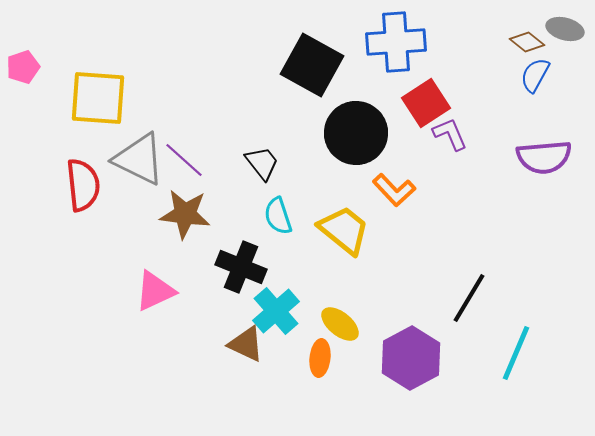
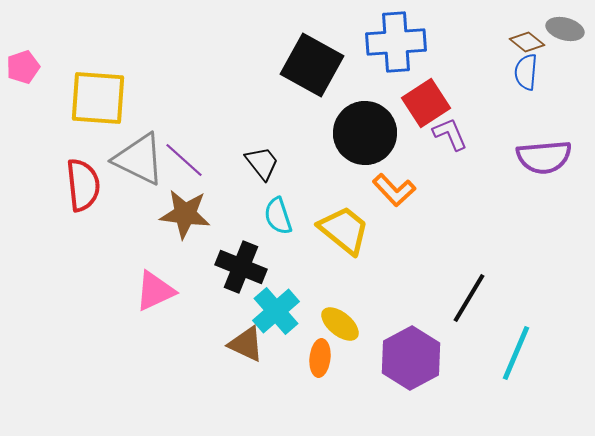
blue semicircle: moved 9 px left, 3 px up; rotated 24 degrees counterclockwise
black circle: moved 9 px right
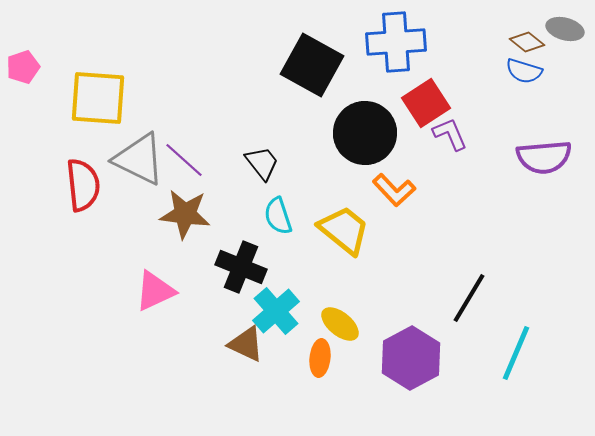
blue semicircle: moved 2 px left, 1 px up; rotated 78 degrees counterclockwise
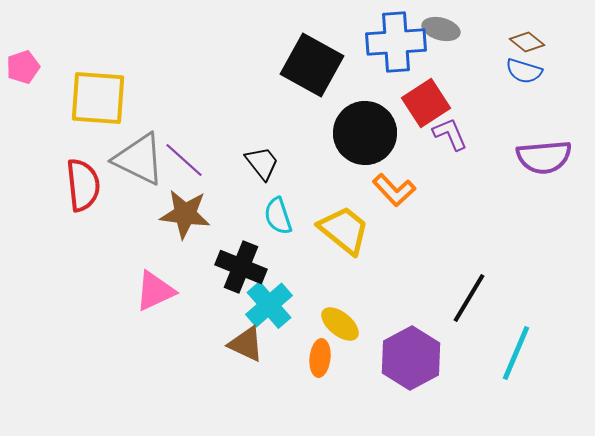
gray ellipse: moved 124 px left
cyan cross: moved 7 px left, 6 px up
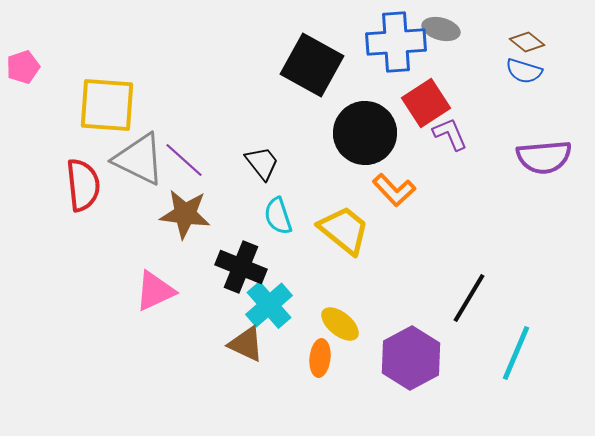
yellow square: moved 9 px right, 7 px down
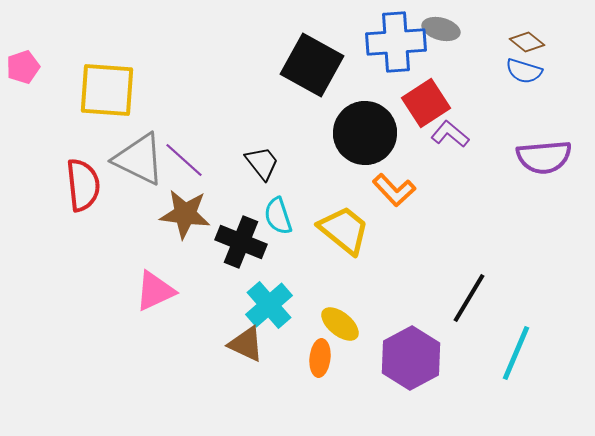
yellow square: moved 15 px up
purple L-shape: rotated 27 degrees counterclockwise
black cross: moved 25 px up
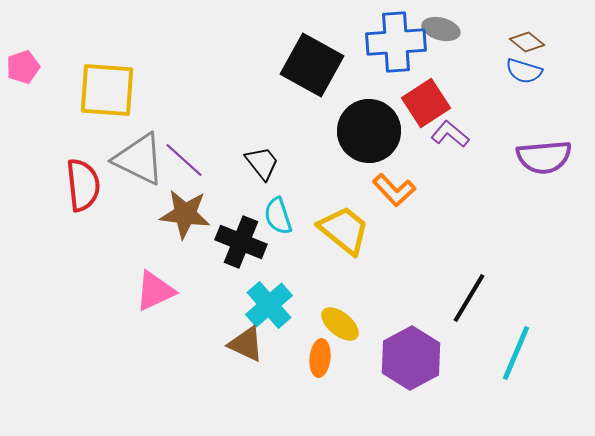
black circle: moved 4 px right, 2 px up
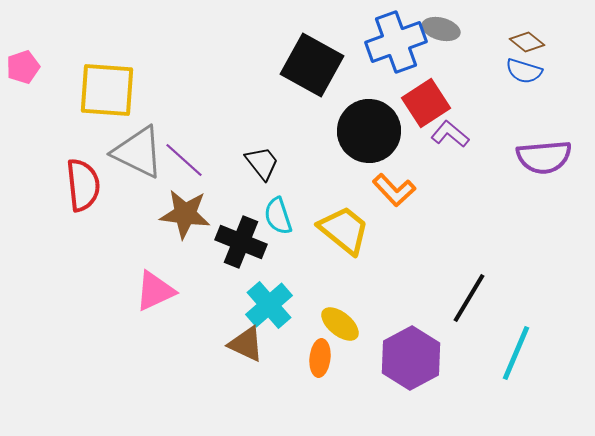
blue cross: rotated 16 degrees counterclockwise
gray triangle: moved 1 px left, 7 px up
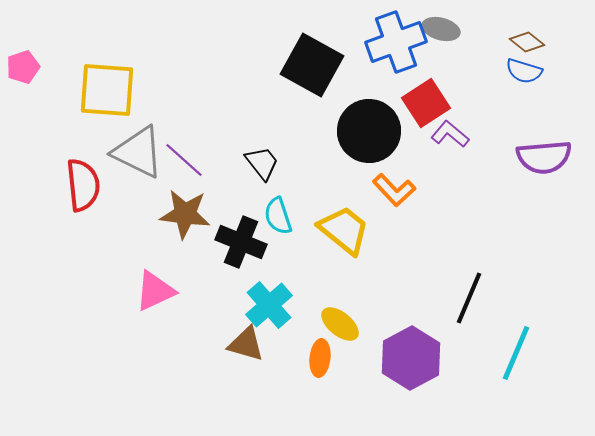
black line: rotated 8 degrees counterclockwise
brown triangle: rotated 9 degrees counterclockwise
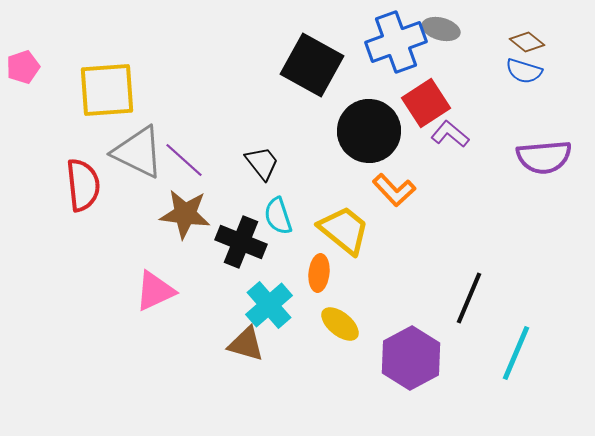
yellow square: rotated 8 degrees counterclockwise
orange ellipse: moved 1 px left, 85 px up
